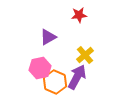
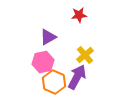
pink hexagon: moved 3 px right, 6 px up
orange hexagon: moved 1 px left
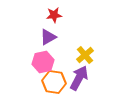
red star: moved 25 px left
purple arrow: moved 2 px right, 1 px down
orange hexagon: rotated 15 degrees counterclockwise
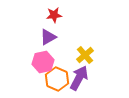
orange hexagon: moved 3 px right, 3 px up; rotated 15 degrees clockwise
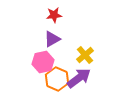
purple triangle: moved 4 px right, 2 px down
purple arrow: rotated 25 degrees clockwise
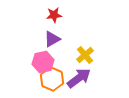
orange hexagon: moved 5 px left
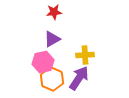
red star: moved 3 px up
yellow cross: rotated 36 degrees clockwise
purple arrow: rotated 20 degrees counterclockwise
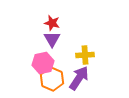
red star: moved 2 px left, 11 px down; rotated 21 degrees clockwise
purple triangle: rotated 30 degrees counterclockwise
pink hexagon: moved 1 px down
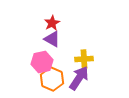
red star: rotated 28 degrees clockwise
purple triangle: rotated 30 degrees counterclockwise
yellow cross: moved 1 px left, 4 px down
pink hexagon: moved 1 px left, 1 px up
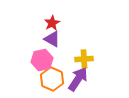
pink hexagon: moved 2 px up
purple arrow: moved 1 px left, 1 px down
